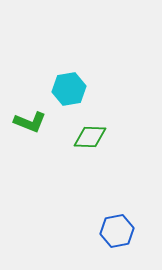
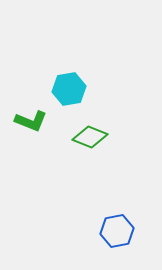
green L-shape: moved 1 px right, 1 px up
green diamond: rotated 20 degrees clockwise
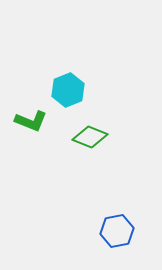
cyan hexagon: moved 1 px left, 1 px down; rotated 12 degrees counterclockwise
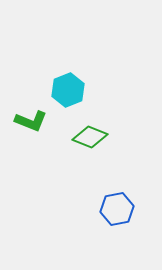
blue hexagon: moved 22 px up
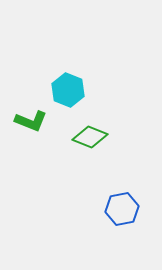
cyan hexagon: rotated 16 degrees counterclockwise
blue hexagon: moved 5 px right
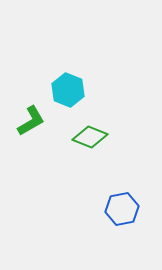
green L-shape: rotated 52 degrees counterclockwise
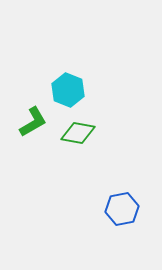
green L-shape: moved 2 px right, 1 px down
green diamond: moved 12 px left, 4 px up; rotated 12 degrees counterclockwise
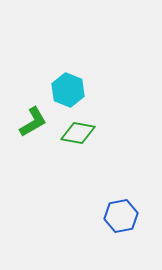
blue hexagon: moved 1 px left, 7 px down
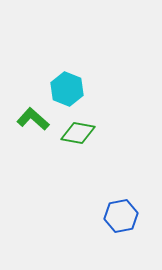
cyan hexagon: moved 1 px left, 1 px up
green L-shape: moved 3 px up; rotated 108 degrees counterclockwise
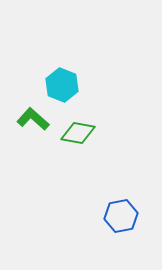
cyan hexagon: moved 5 px left, 4 px up
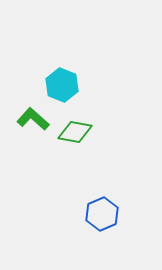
green diamond: moved 3 px left, 1 px up
blue hexagon: moved 19 px left, 2 px up; rotated 12 degrees counterclockwise
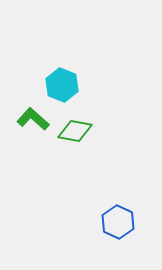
green diamond: moved 1 px up
blue hexagon: moved 16 px right, 8 px down; rotated 12 degrees counterclockwise
